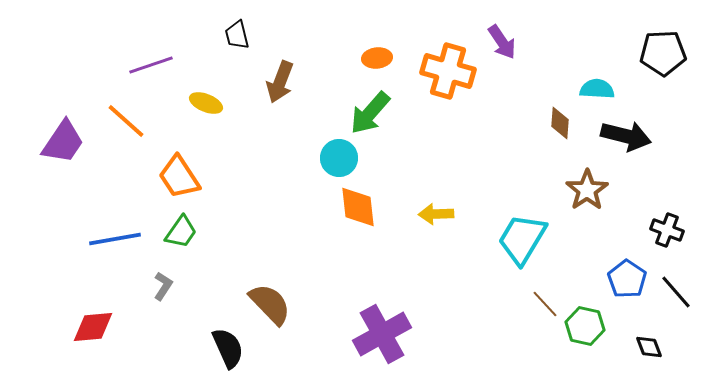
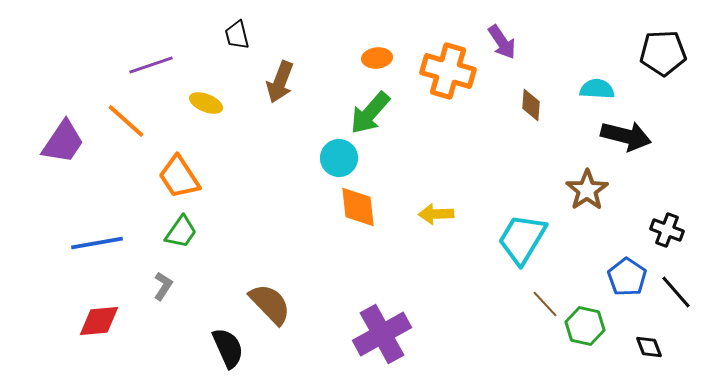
brown diamond: moved 29 px left, 18 px up
blue line: moved 18 px left, 4 px down
blue pentagon: moved 2 px up
red diamond: moved 6 px right, 6 px up
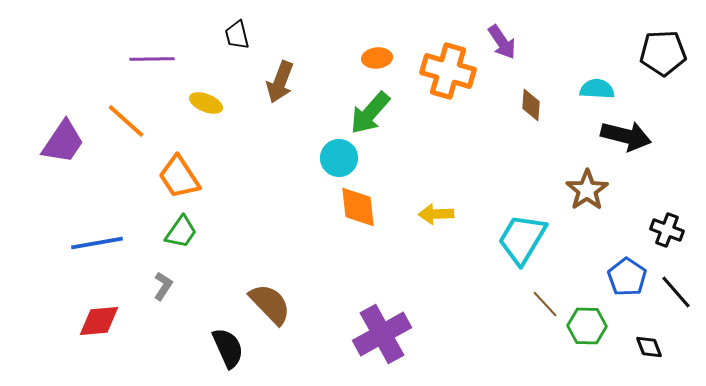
purple line: moved 1 px right, 6 px up; rotated 18 degrees clockwise
green hexagon: moved 2 px right; rotated 12 degrees counterclockwise
